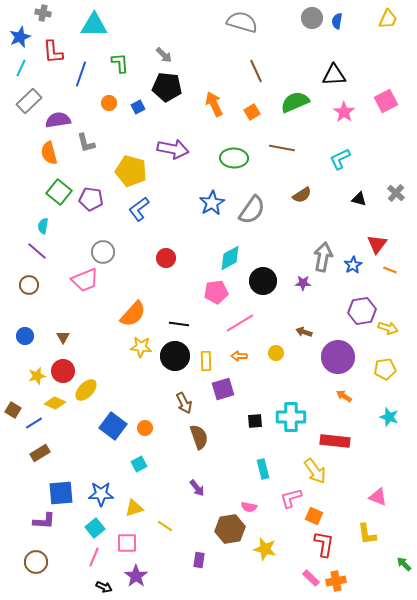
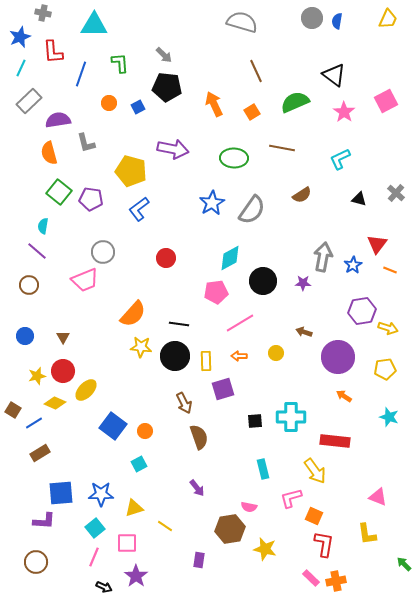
black triangle at (334, 75): rotated 40 degrees clockwise
orange circle at (145, 428): moved 3 px down
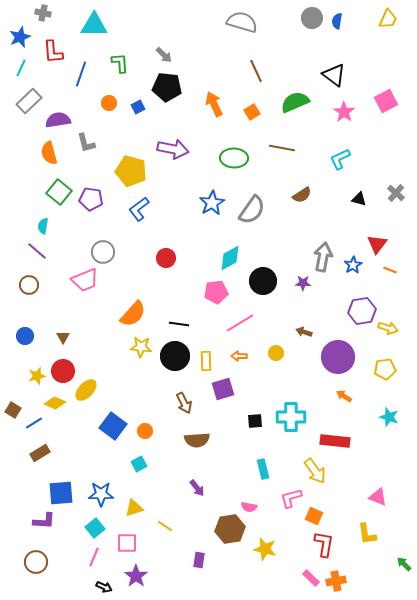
brown semicircle at (199, 437): moved 2 px left, 3 px down; rotated 105 degrees clockwise
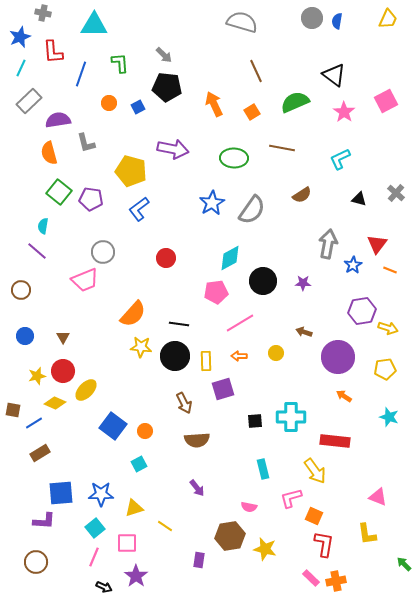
gray arrow at (323, 257): moved 5 px right, 13 px up
brown circle at (29, 285): moved 8 px left, 5 px down
brown square at (13, 410): rotated 21 degrees counterclockwise
brown hexagon at (230, 529): moved 7 px down
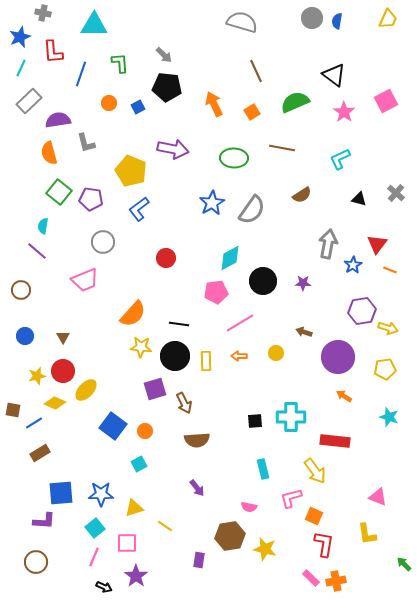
yellow pentagon at (131, 171): rotated 8 degrees clockwise
gray circle at (103, 252): moved 10 px up
purple square at (223, 389): moved 68 px left
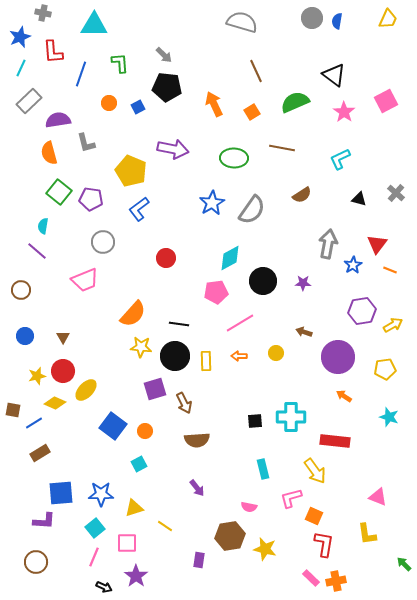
yellow arrow at (388, 328): moved 5 px right, 3 px up; rotated 48 degrees counterclockwise
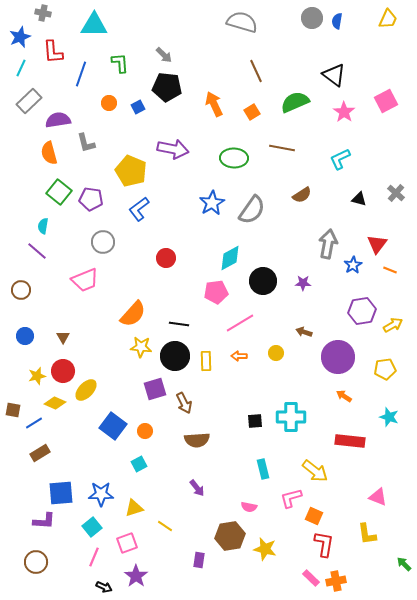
red rectangle at (335, 441): moved 15 px right
yellow arrow at (315, 471): rotated 16 degrees counterclockwise
cyan square at (95, 528): moved 3 px left, 1 px up
pink square at (127, 543): rotated 20 degrees counterclockwise
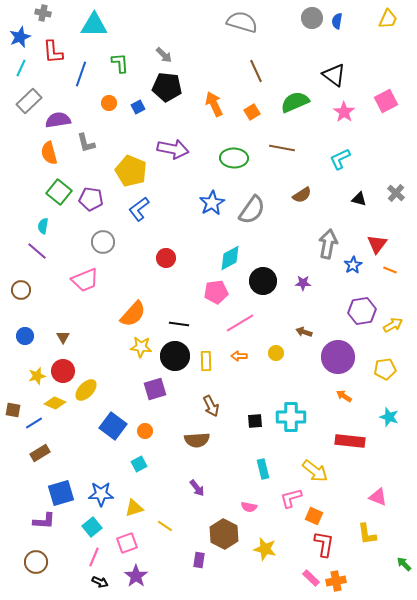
brown arrow at (184, 403): moved 27 px right, 3 px down
blue square at (61, 493): rotated 12 degrees counterclockwise
brown hexagon at (230, 536): moved 6 px left, 2 px up; rotated 24 degrees counterclockwise
black arrow at (104, 587): moved 4 px left, 5 px up
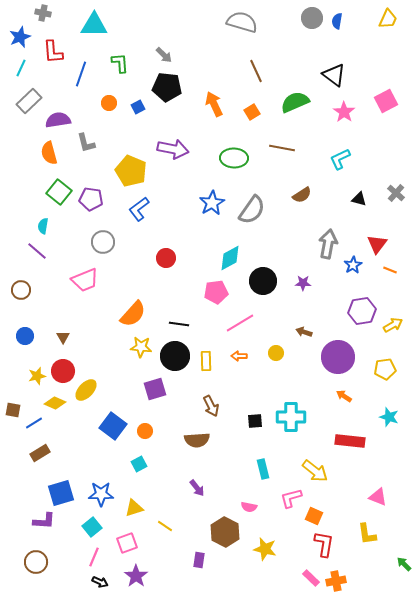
brown hexagon at (224, 534): moved 1 px right, 2 px up
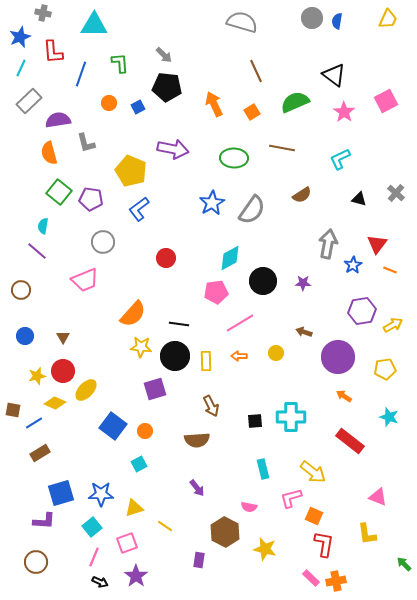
red rectangle at (350, 441): rotated 32 degrees clockwise
yellow arrow at (315, 471): moved 2 px left, 1 px down
